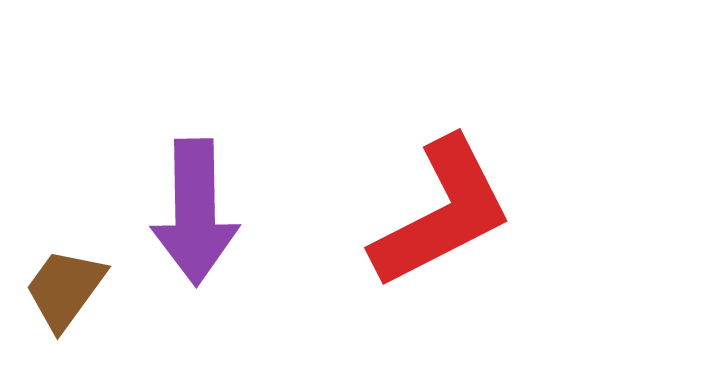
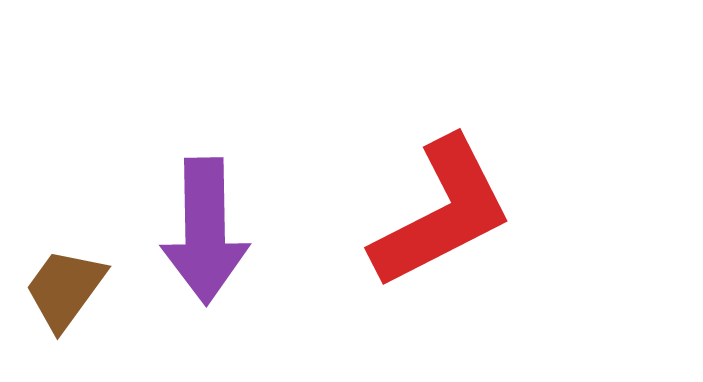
purple arrow: moved 10 px right, 19 px down
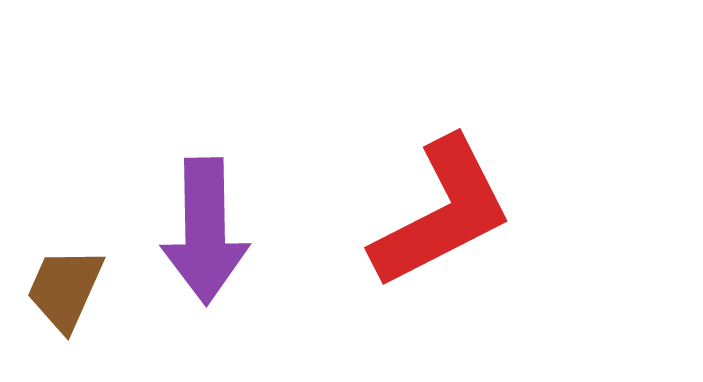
brown trapezoid: rotated 12 degrees counterclockwise
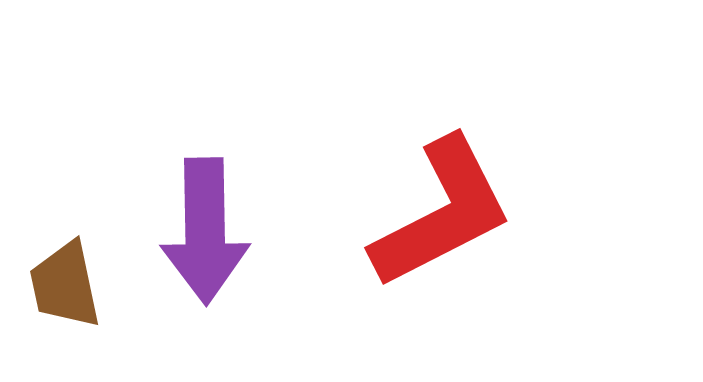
brown trapezoid: moved 4 px up; rotated 36 degrees counterclockwise
